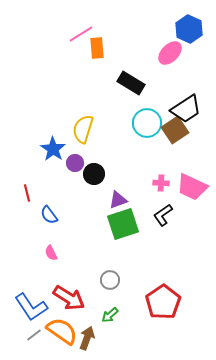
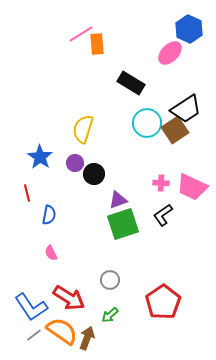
orange rectangle: moved 4 px up
blue star: moved 13 px left, 8 px down
blue semicircle: rotated 132 degrees counterclockwise
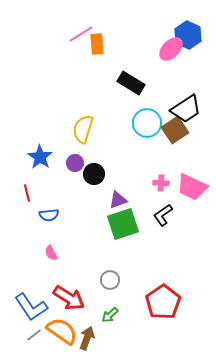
blue hexagon: moved 1 px left, 6 px down
pink ellipse: moved 1 px right, 4 px up
blue semicircle: rotated 72 degrees clockwise
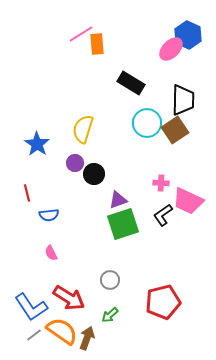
black trapezoid: moved 3 px left, 9 px up; rotated 56 degrees counterclockwise
blue star: moved 3 px left, 13 px up
pink trapezoid: moved 4 px left, 14 px down
red pentagon: rotated 20 degrees clockwise
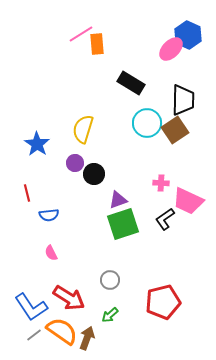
black L-shape: moved 2 px right, 4 px down
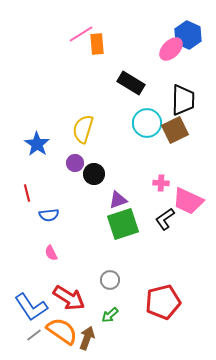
brown square: rotated 8 degrees clockwise
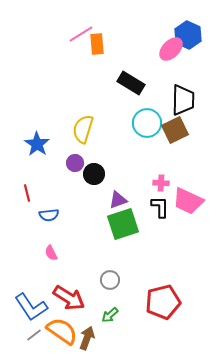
black L-shape: moved 5 px left, 12 px up; rotated 125 degrees clockwise
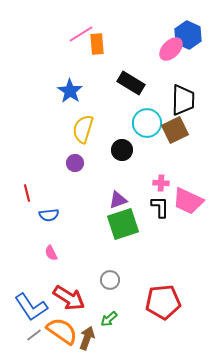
blue star: moved 33 px right, 53 px up
black circle: moved 28 px right, 24 px up
red pentagon: rotated 8 degrees clockwise
green arrow: moved 1 px left, 4 px down
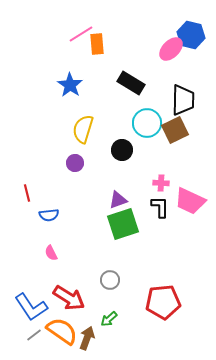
blue hexagon: moved 3 px right; rotated 12 degrees counterclockwise
blue star: moved 6 px up
pink trapezoid: moved 2 px right
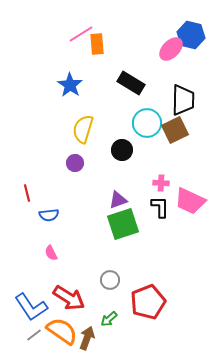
red pentagon: moved 15 px left; rotated 16 degrees counterclockwise
